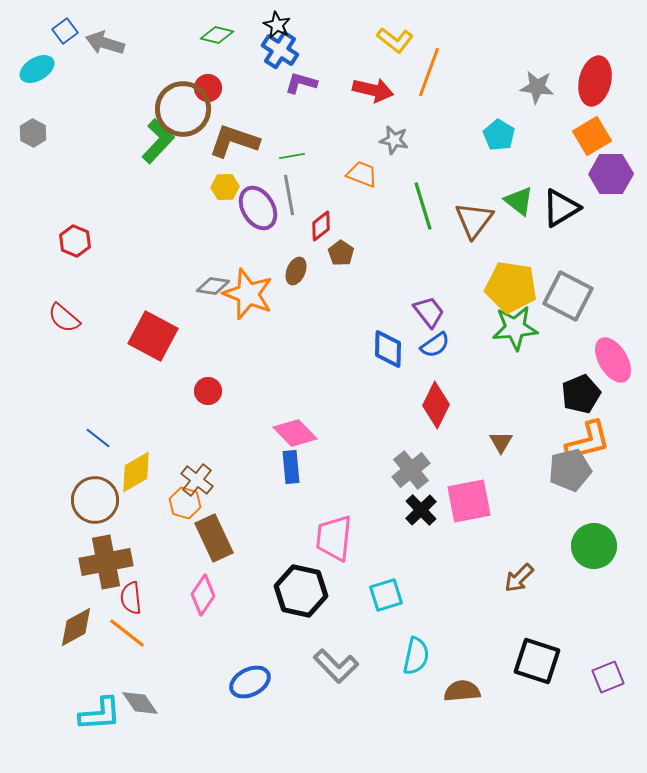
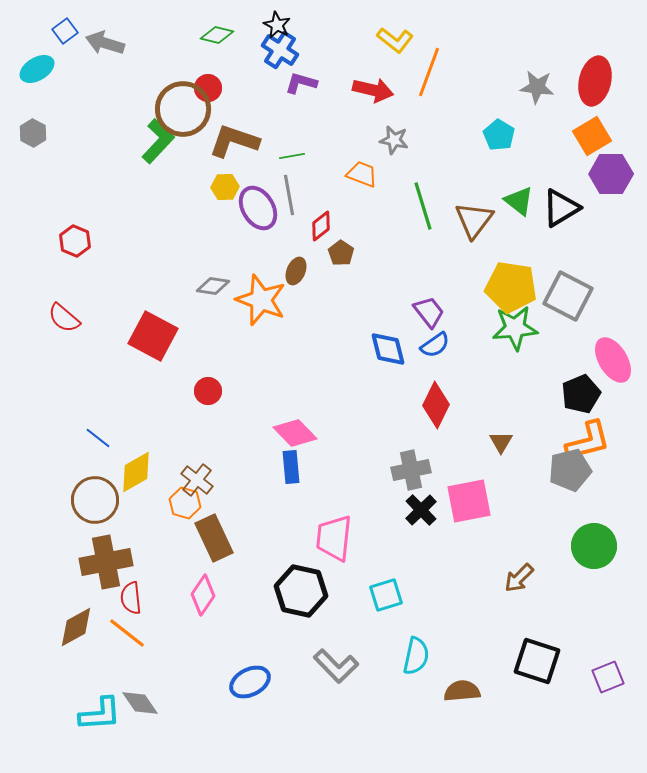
orange star at (248, 294): moved 13 px right, 6 px down
blue diamond at (388, 349): rotated 15 degrees counterclockwise
gray cross at (411, 470): rotated 27 degrees clockwise
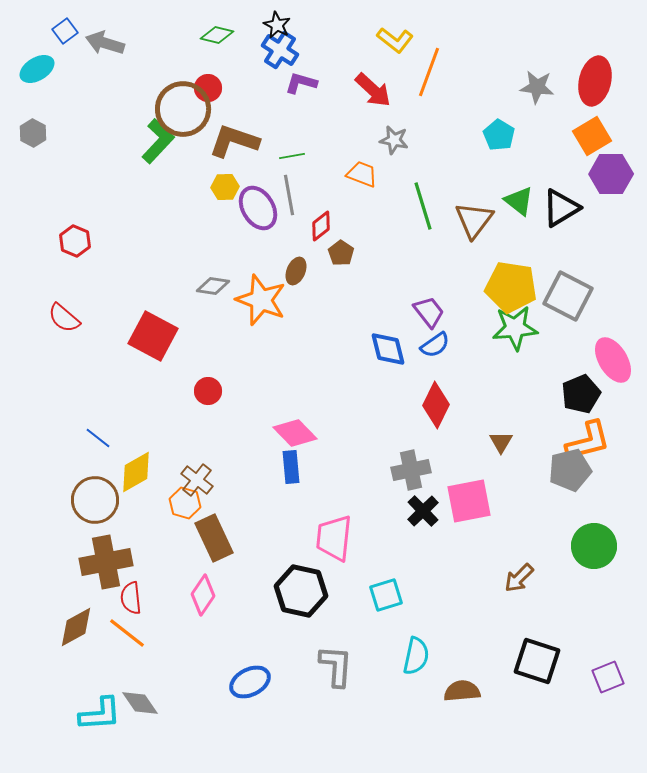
red arrow at (373, 90): rotated 30 degrees clockwise
black cross at (421, 510): moved 2 px right, 1 px down
gray L-shape at (336, 666): rotated 132 degrees counterclockwise
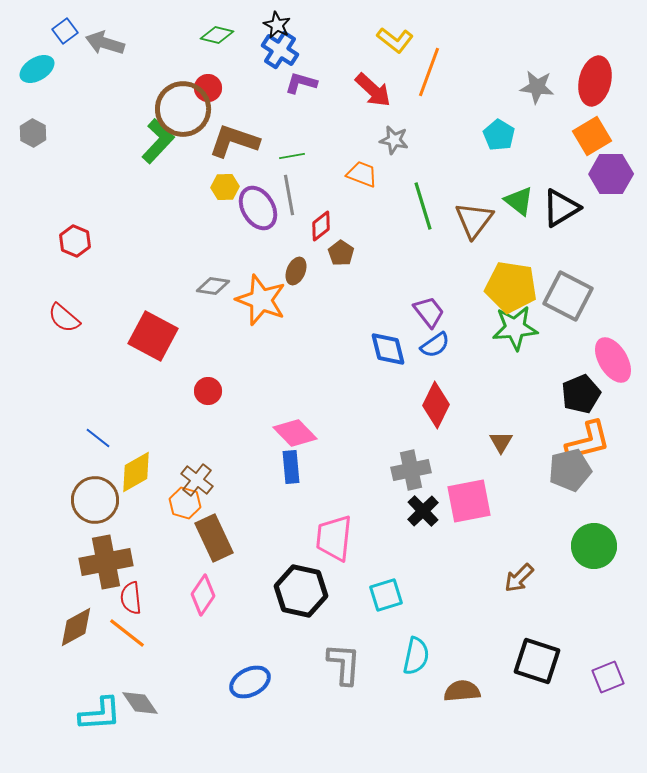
gray L-shape at (336, 666): moved 8 px right, 2 px up
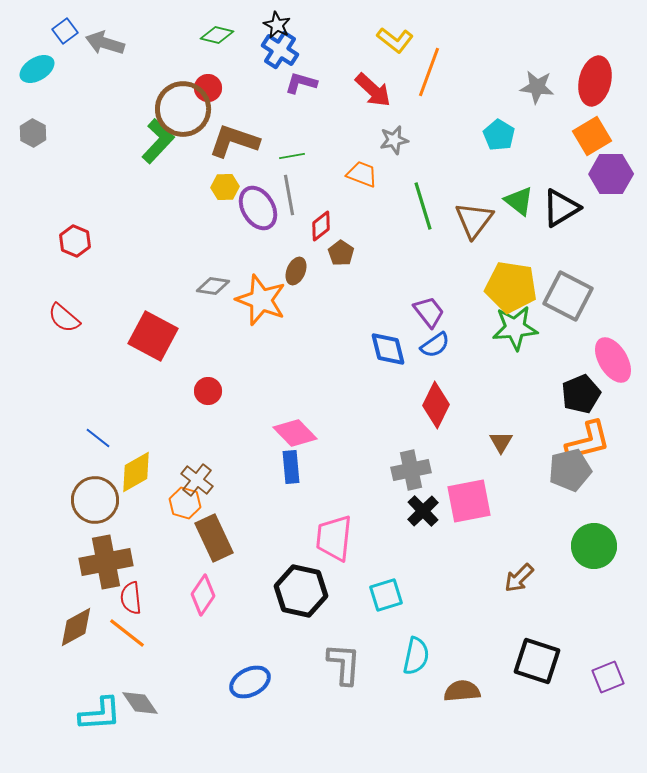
gray star at (394, 140): rotated 24 degrees counterclockwise
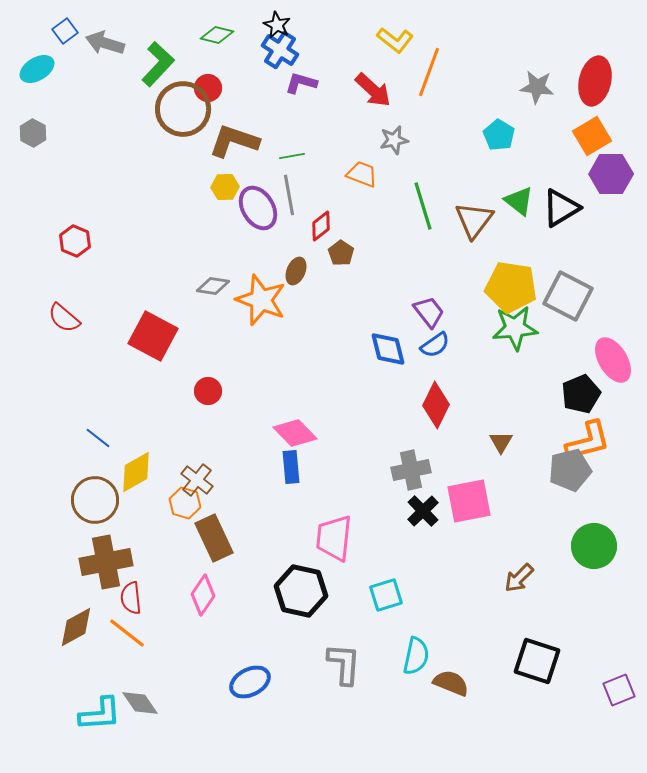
green L-shape at (158, 141): moved 77 px up
purple square at (608, 677): moved 11 px right, 13 px down
brown semicircle at (462, 691): moved 11 px left, 8 px up; rotated 27 degrees clockwise
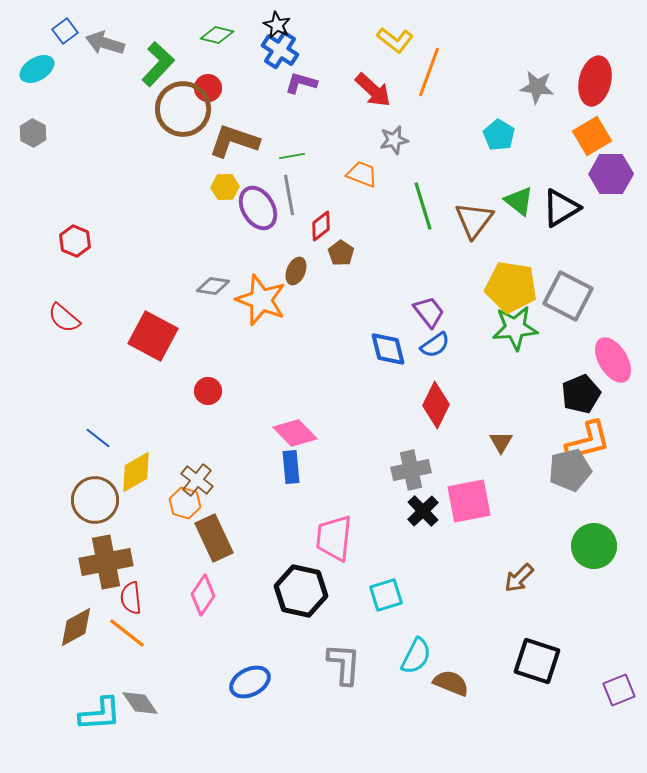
cyan semicircle at (416, 656): rotated 15 degrees clockwise
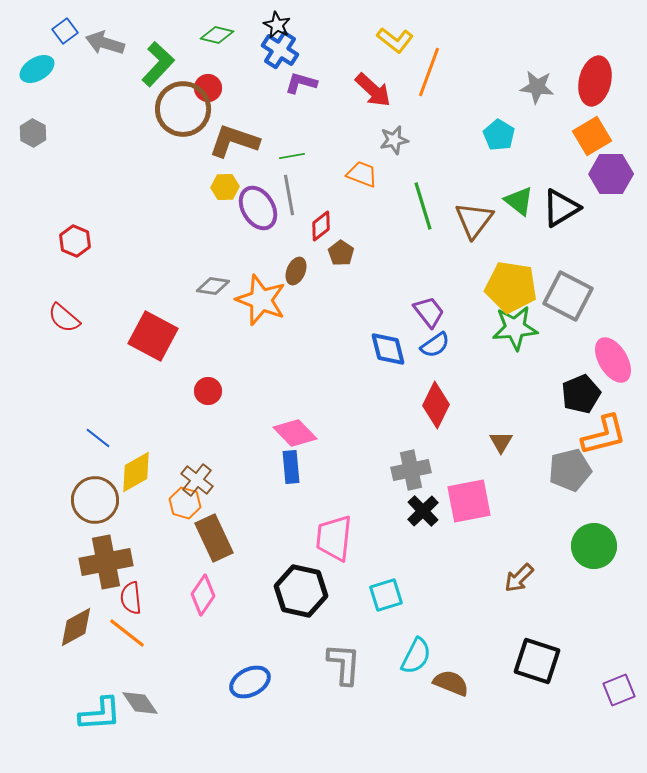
orange L-shape at (588, 441): moved 16 px right, 6 px up
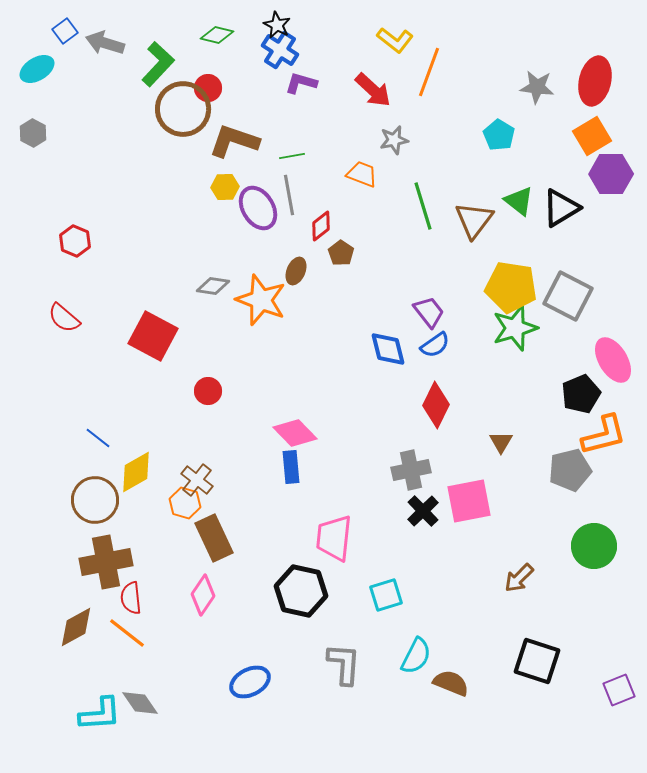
green star at (515, 328): rotated 12 degrees counterclockwise
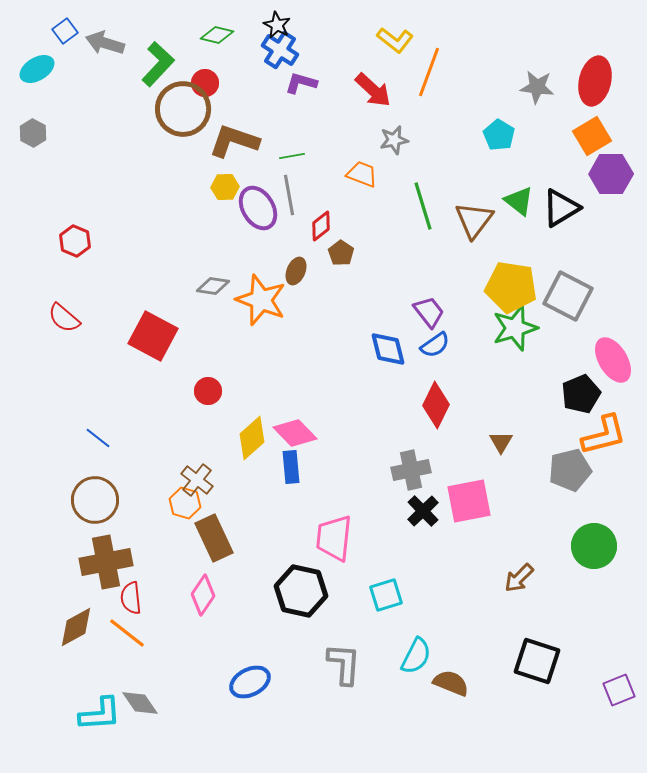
red circle at (208, 88): moved 3 px left, 5 px up
yellow diamond at (136, 472): moved 116 px right, 34 px up; rotated 12 degrees counterclockwise
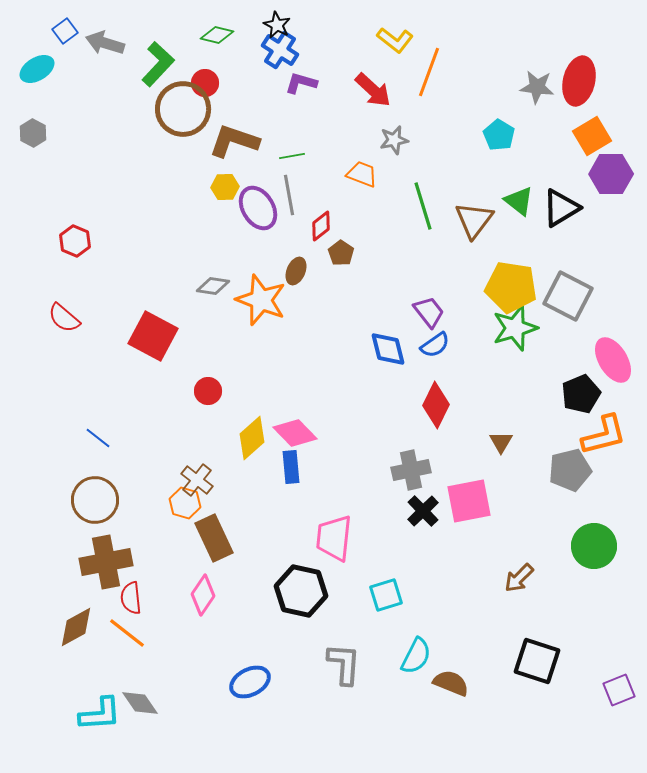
red ellipse at (595, 81): moved 16 px left
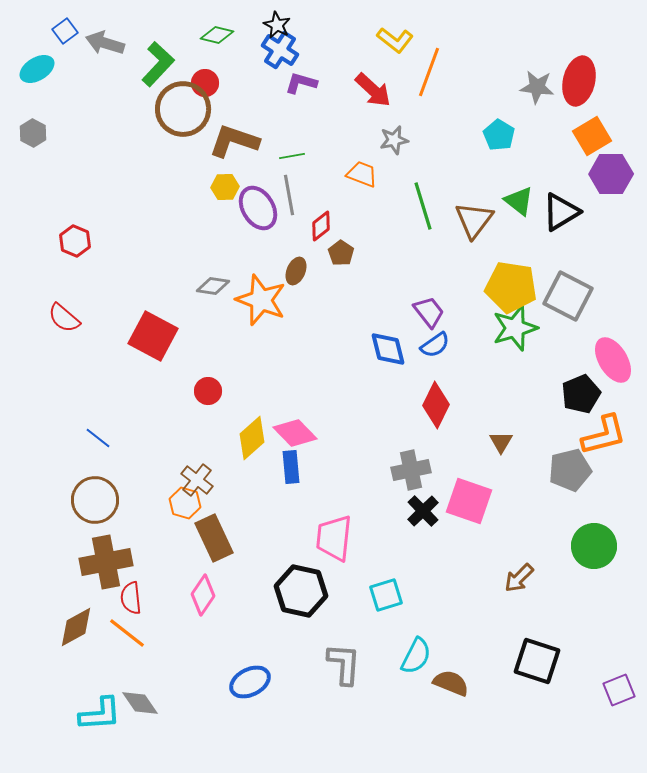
black triangle at (561, 208): moved 4 px down
pink square at (469, 501): rotated 30 degrees clockwise
